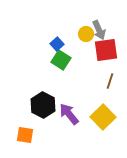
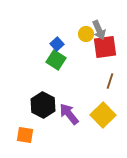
red square: moved 1 px left, 3 px up
green square: moved 5 px left
yellow square: moved 2 px up
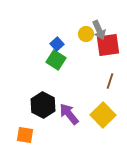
red square: moved 3 px right, 2 px up
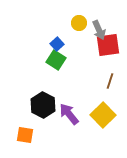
yellow circle: moved 7 px left, 11 px up
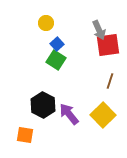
yellow circle: moved 33 px left
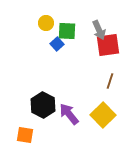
green square: moved 11 px right, 29 px up; rotated 30 degrees counterclockwise
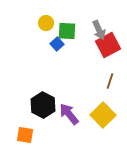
red square: rotated 20 degrees counterclockwise
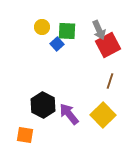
yellow circle: moved 4 px left, 4 px down
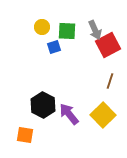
gray arrow: moved 4 px left
blue square: moved 3 px left, 3 px down; rotated 24 degrees clockwise
